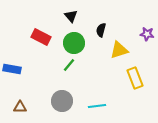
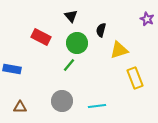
purple star: moved 15 px up; rotated 16 degrees clockwise
green circle: moved 3 px right
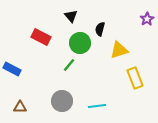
purple star: rotated 16 degrees clockwise
black semicircle: moved 1 px left, 1 px up
green circle: moved 3 px right
blue rectangle: rotated 18 degrees clockwise
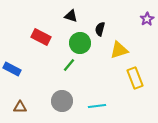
black triangle: rotated 32 degrees counterclockwise
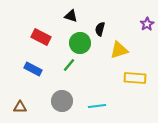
purple star: moved 5 px down
blue rectangle: moved 21 px right
yellow rectangle: rotated 65 degrees counterclockwise
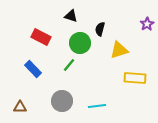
blue rectangle: rotated 18 degrees clockwise
